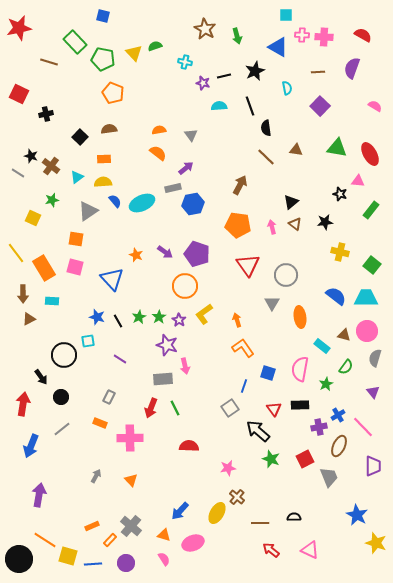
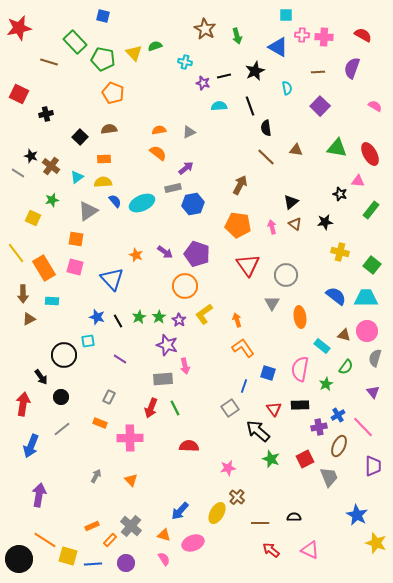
gray triangle at (191, 135): moved 2 px left, 3 px up; rotated 40 degrees clockwise
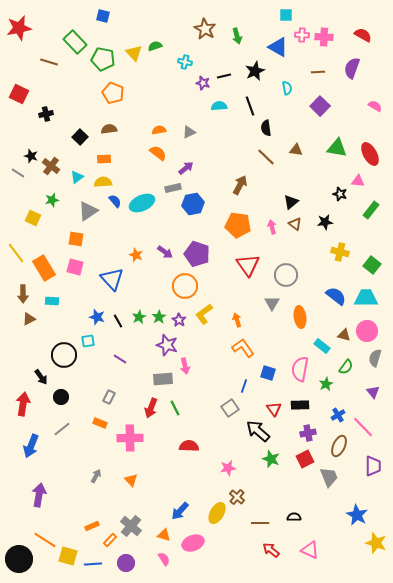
purple cross at (319, 427): moved 11 px left, 6 px down
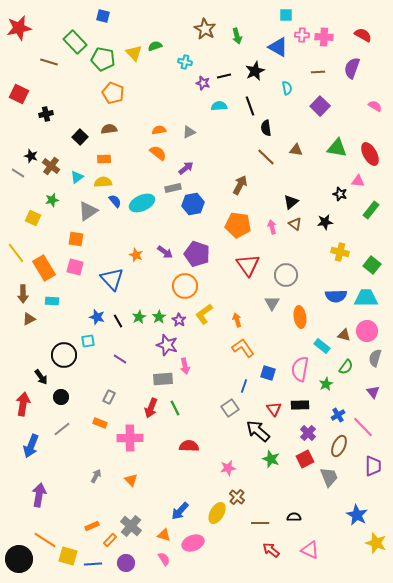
blue semicircle at (336, 296): rotated 140 degrees clockwise
purple cross at (308, 433): rotated 35 degrees counterclockwise
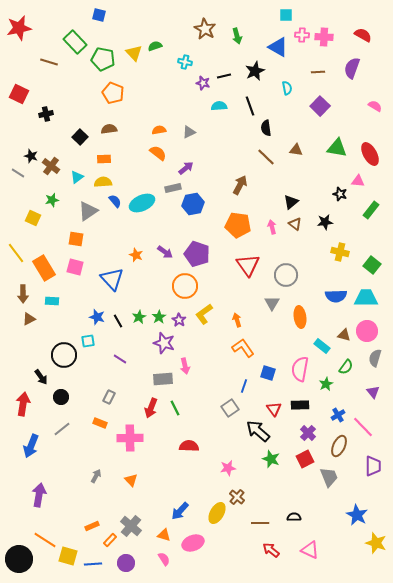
blue square at (103, 16): moved 4 px left, 1 px up
purple star at (167, 345): moved 3 px left, 2 px up
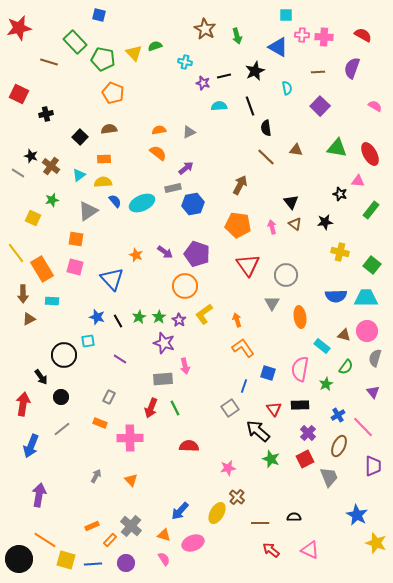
cyan triangle at (77, 177): moved 2 px right, 2 px up
black triangle at (291, 202): rotated 28 degrees counterclockwise
orange rectangle at (44, 268): moved 2 px left, 1 px down
yellow square at (68, 556): moved 2 px left, 4 px down
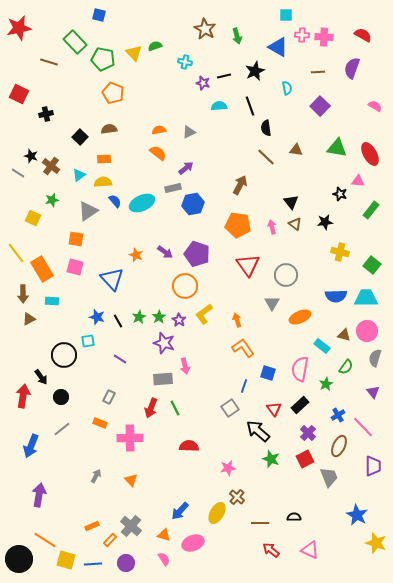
orange ellipse at (300, 317): rotated 75 degrees clockwise
red arrow at (23, 404): moved 8 px up
black rectangle at (300, 405): rotated 42 degrees counterclockwise
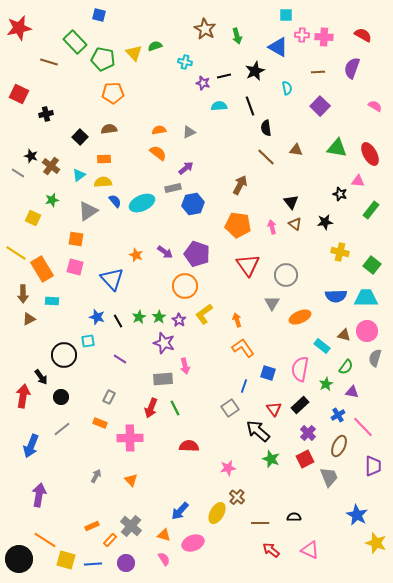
orange pentagon at (113, 93): rotated 25 degrees counterclockwise
yellow line at (16, 253): rotated 20 degrees counterclockwise
purple triangle at (373, 392): moved 21 px left; rotated 40 degrees counterclockwise
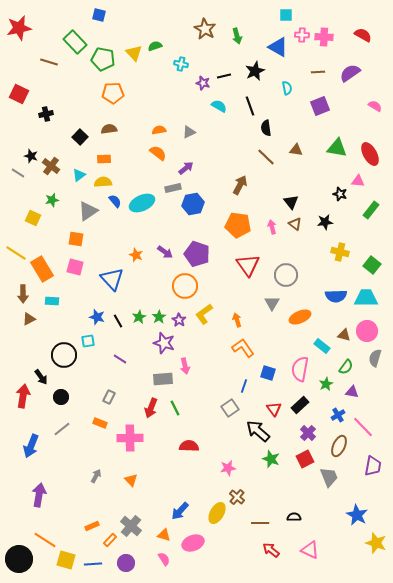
cyan cross at (185, 62): moved 4 px left, 2 px down
purple semicircle at (352, 68): moved 2 px left, 5 px down; rotated 35 degrees clockwise
cyan semicircle at (219, 106): rotated 35 degrees clockwise
purple square at (320, 106): rotated 24 degrees clockwise
purple trapezoid at (373, 466): rotated 10 degrees clockwise
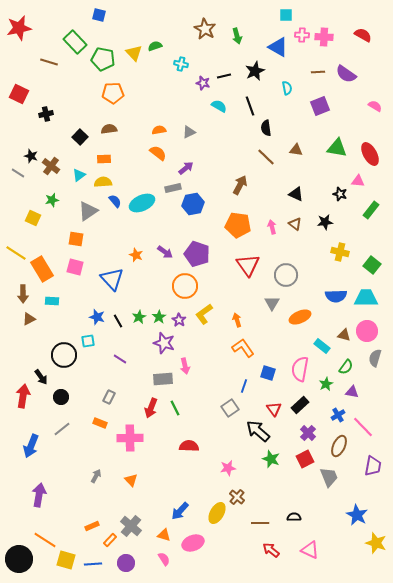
purple semicircle at (350, 73): moved 4 px left, 1 px down; rotated 110 degrees counterclockwise
black triangle at (291, 202): moved 5 px right, 8 px up; rotated 28 degrees counterclockwise
